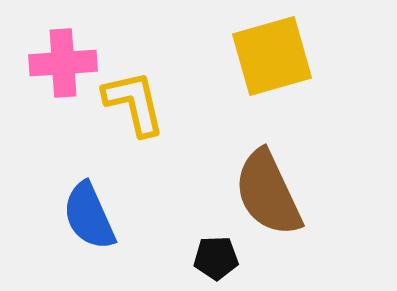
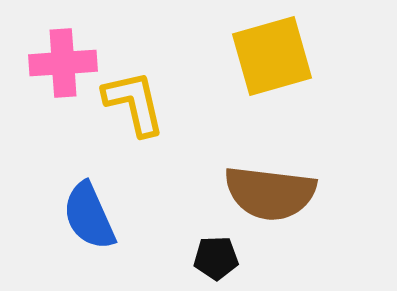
brown semicircle: moved 2 px right; rotated 58 degrees counterclockwise
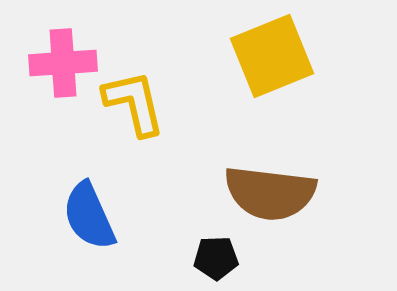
yellow square: rotated 6 degrees counterclockwise
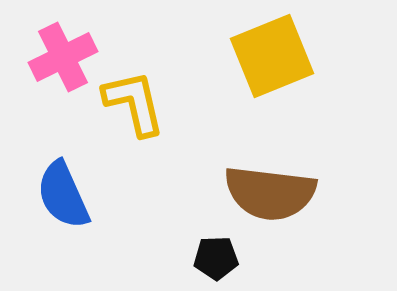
pink cross: moved 6 px up; rotated 22 degrees counterclockwise
blue semicircle: moved 26 px left, 21 px up
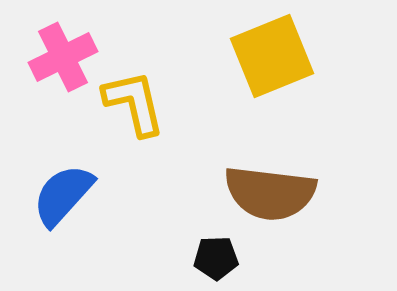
blue semicircle: rotated 66 degrees clockwise
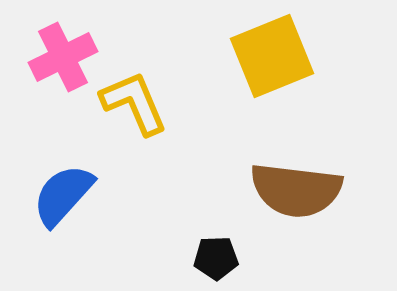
yellow L-shape: rotated 10 degrees counterclockwise
brown semicircle: moved 26 px right, 3 px up
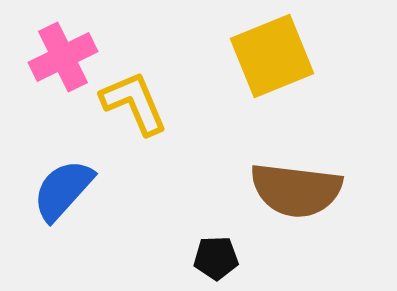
blue semicircle: moved 5 px up
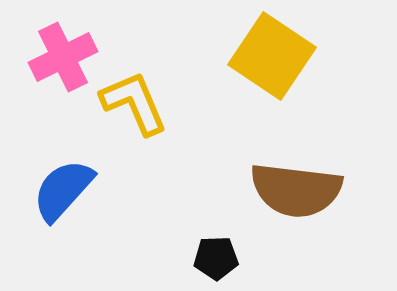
yellow square: rotated 34 degrees counterclockwise
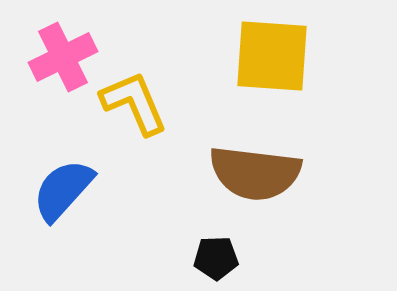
yellow square: rotated 30 degrees counterclockwise
brown semicircle: moved 41 px left, 17 px up
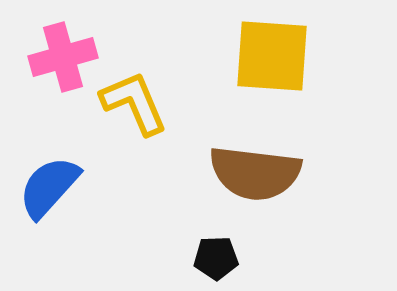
pink cross: rotated 10 degrees clockwise
blue semicircle: moved 14 px left, 3 px up
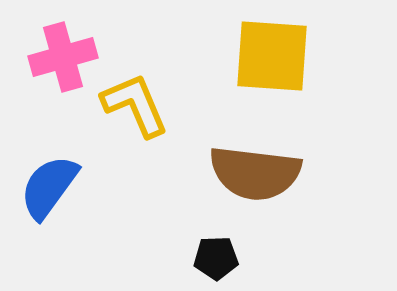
yellow L-shape: moved 1 px right, 2 px down
blue semicircle: rotated 6 degrees counterclockwise
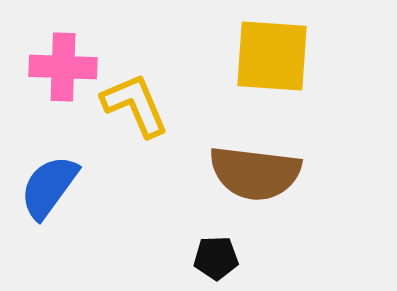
pink cross: moved 10 px down; rotated 18 degrees clockwise
